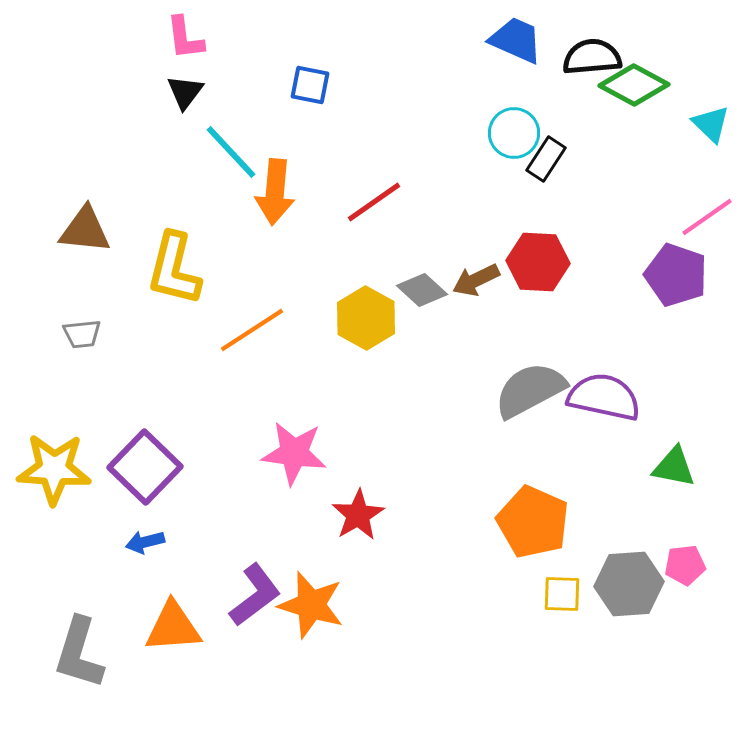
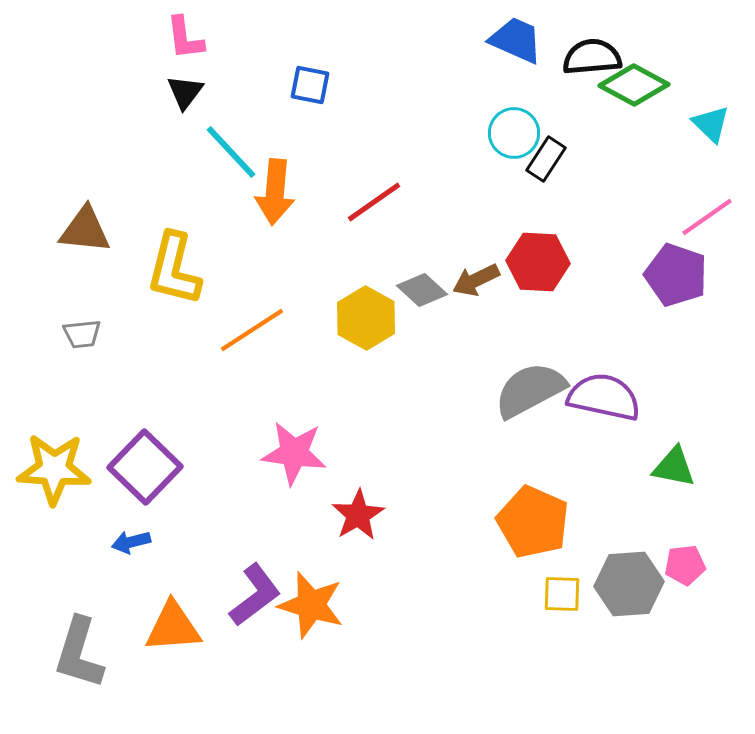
blue arrow: moved 14 px left
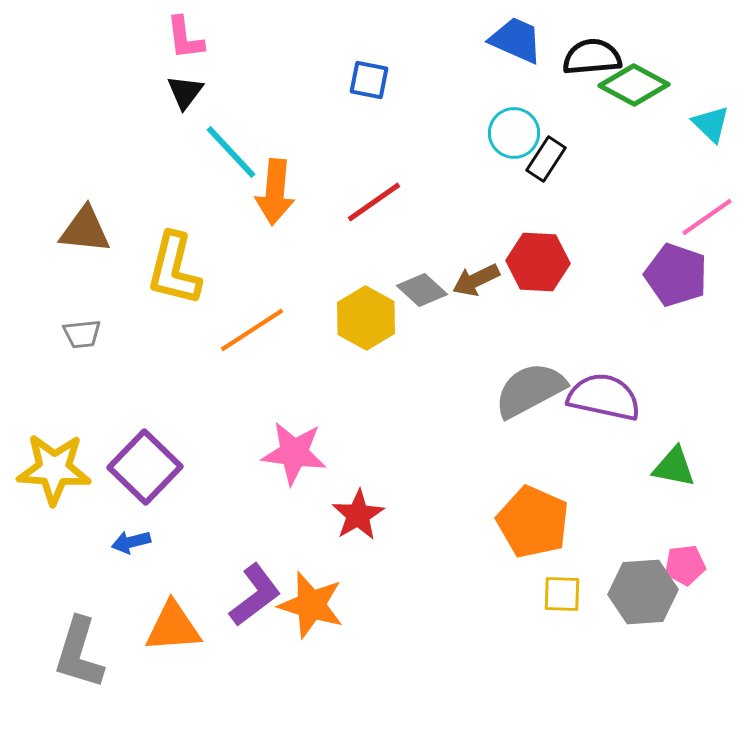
blue square: moved 59 px right, 5 px up
gray hexagon: moved 14 px right, 8 px down
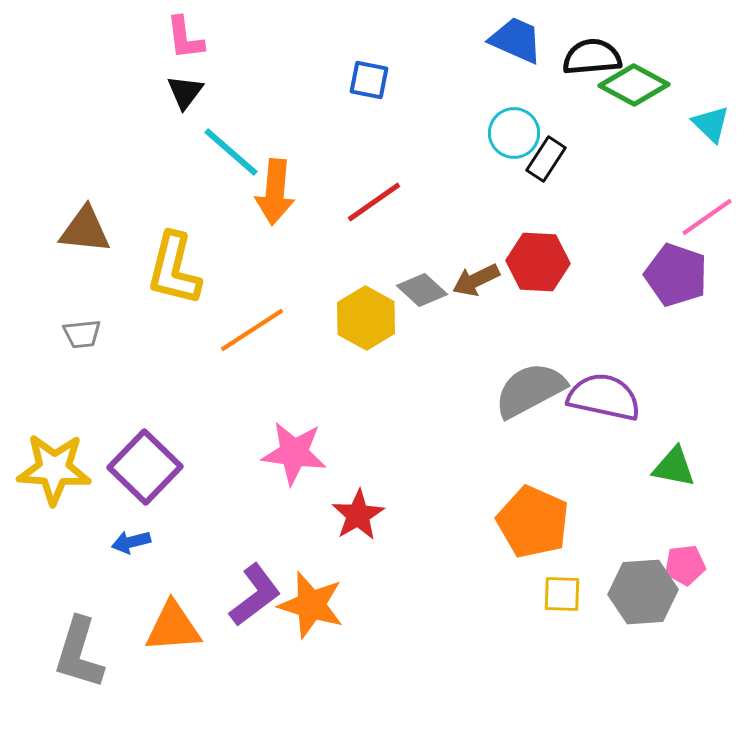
cyan line: rotated 6 degrees counterclockwise
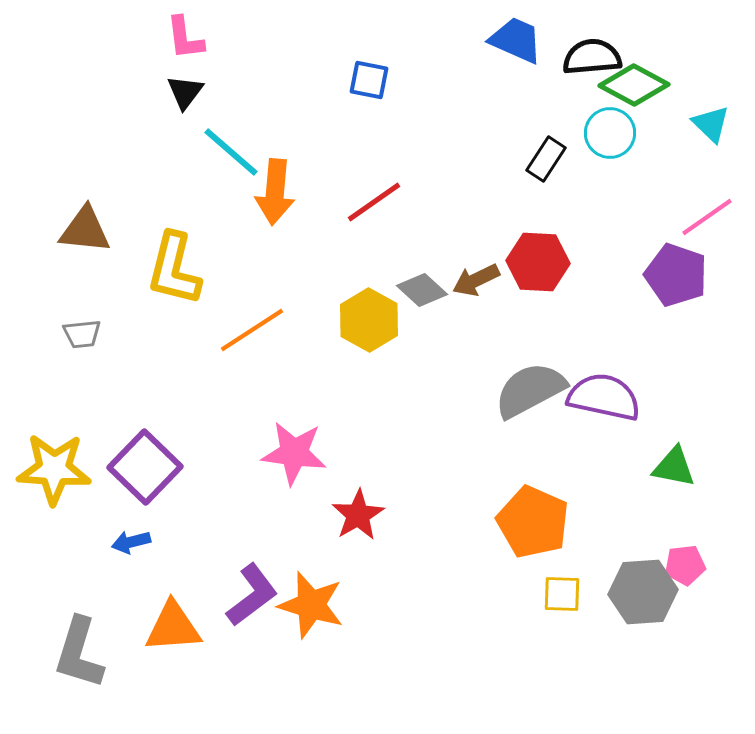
cyan circle: moved 96 px right
yellow hexagon: moved 3 px right, 2 px down
purple L-shape: moved 3 px left
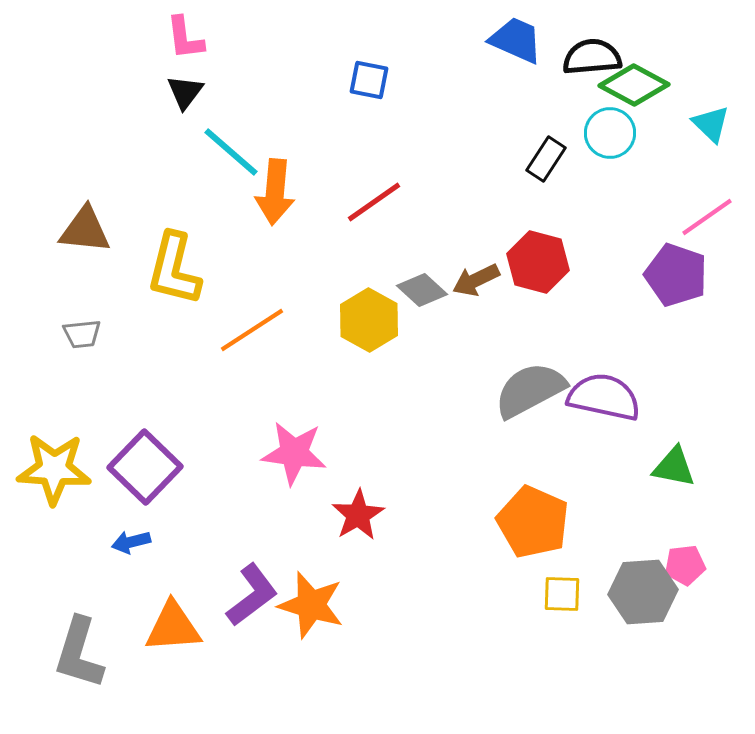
red hexagon: rotated 12 degrees clockwise
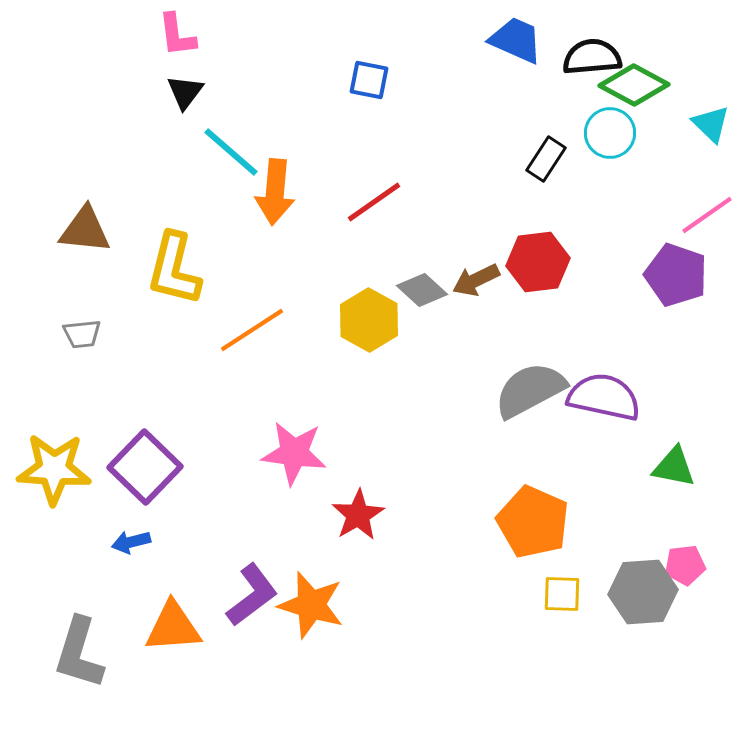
pink L-shape: moved 8 px left, 3 px up
pink line: moved 2 px up
red hexagon: rotated 22 degrees counterclockwise
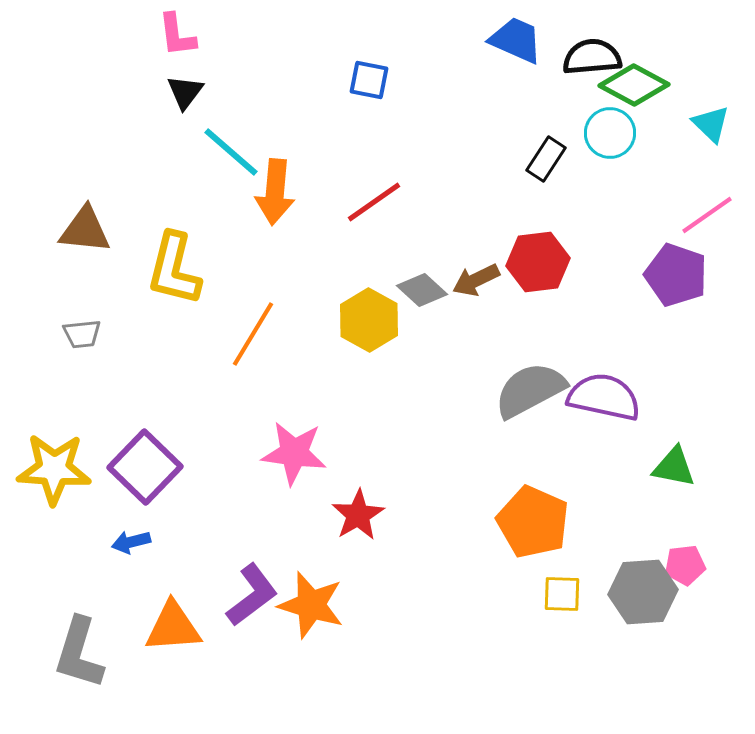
orange line: moved 1 px right, 4 px down; rotated 26 degrees counterclockwise
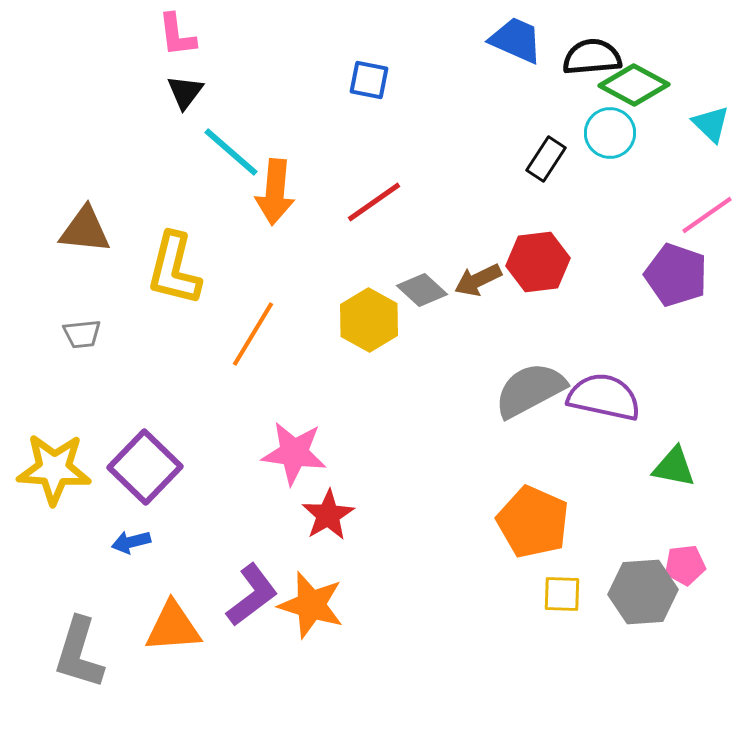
brown arrow: moved 2 px right
red star: moved 30 px left
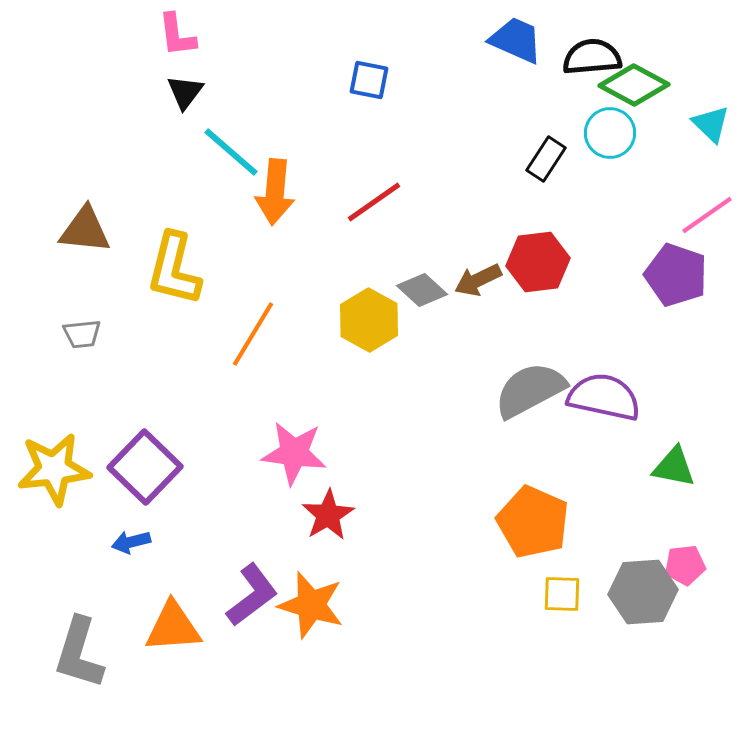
yellow star: rotated 10 degrees counterclockwise
